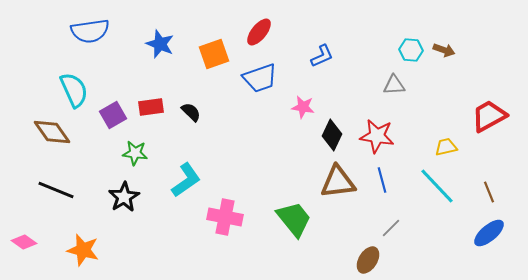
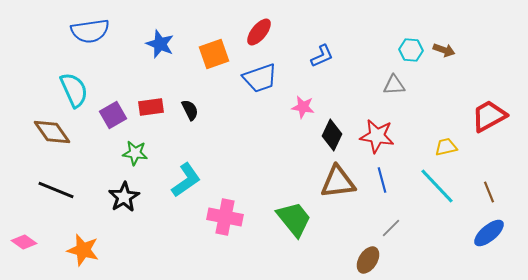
black semicircle: moved 1 px left, 2 px up; rotated 20 degrees clockwise
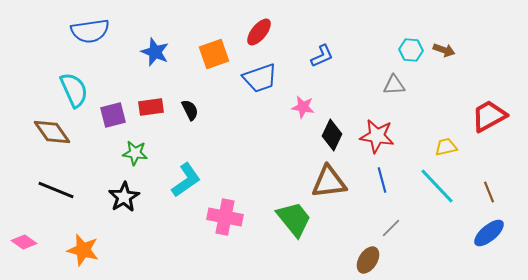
blue star: moved 5 px left, 8 px down
purple square: rotated 16 degrees clockwise
brown triangle: moved 9 px left
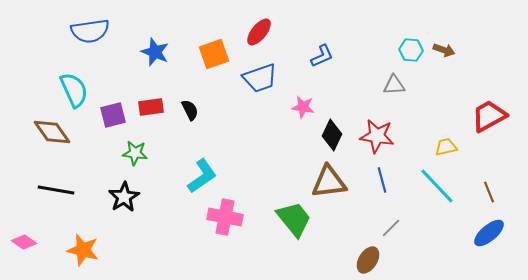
cyan L-shape: moved 16 px right, 4 px up
black line: rotated 12 degrees counterclockwise
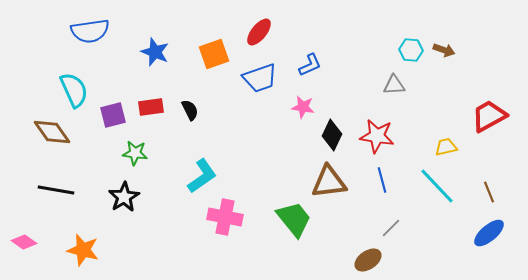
blue L-shape: moved 12 px left, 9 px down
brown ellipse: rotated 24 degrees clockwise
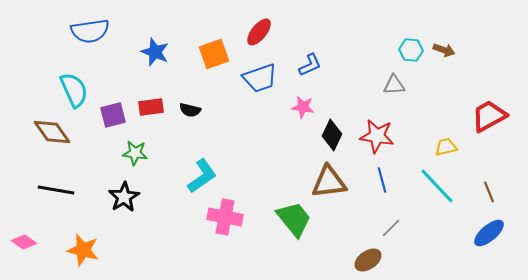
black semicircle: rotated 130 degrees clockwise
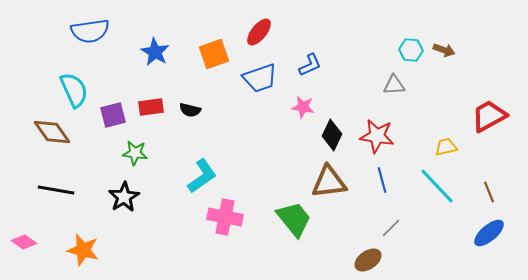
blue star: rotated 8 degrees clockwise
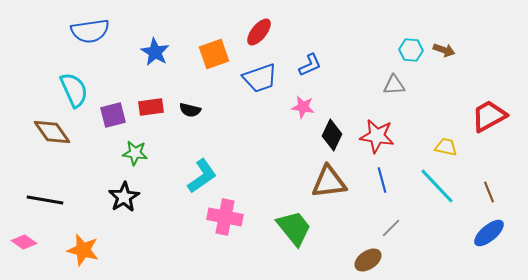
yellow trapezoid: rotated 25 degrees clockwise
black line: moved 11 px left, 10 px down
green trapezoid: moved 9 px down
